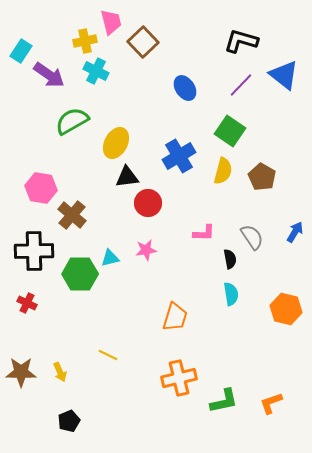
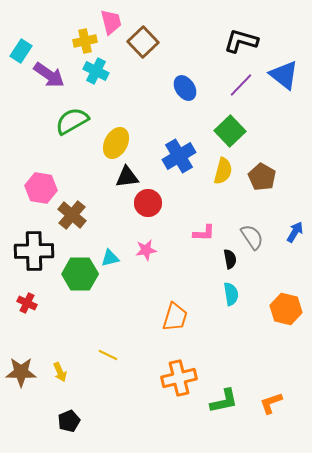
green square: rotated 12 degrees clockwise
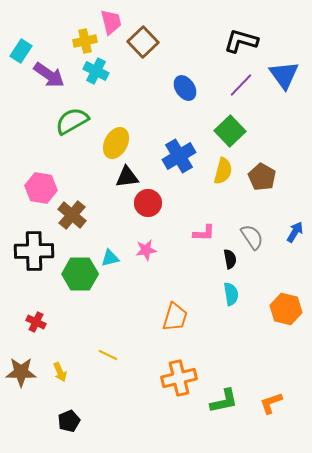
blue triangle: rotated 16 degrees clockwise
red cross: moved 9 px right, 19 px down
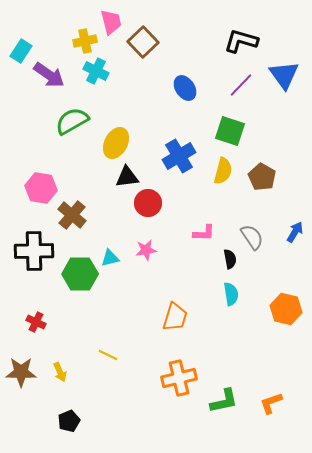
green square: rotated 28 degrees counterclockwise
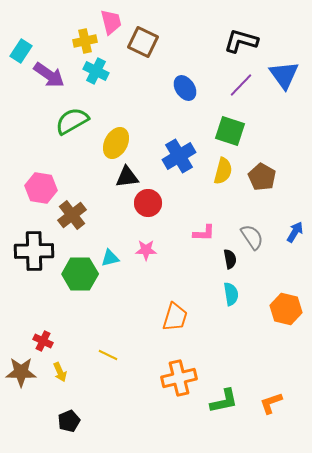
brown square: rotated 20 degrees counterclockwise
brown cross: rotated 12 degrees clockwise
pink star: rotated 10 degrees clockwise
red cross: moved 7 px right, 19 px down
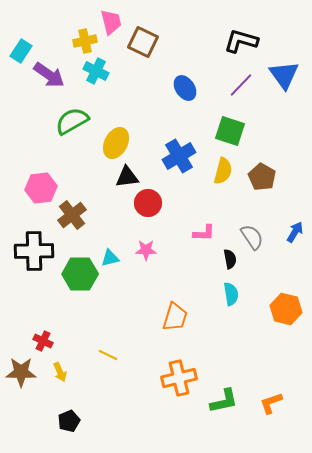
pink hexagon: rotated 16 degrees counterclockwise
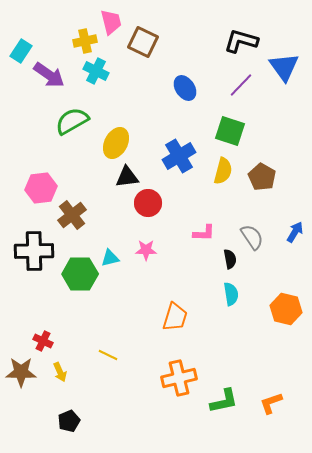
blue triangle: moved 8 px up
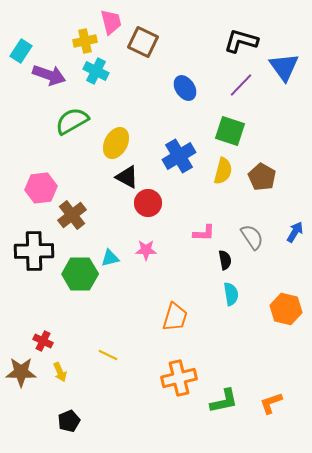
purple arrow: rotated 16 degrees counterclockwise
black triangle: rotated 35 degrees clockwise
black semicircle: moved 5 px left, 1 px down
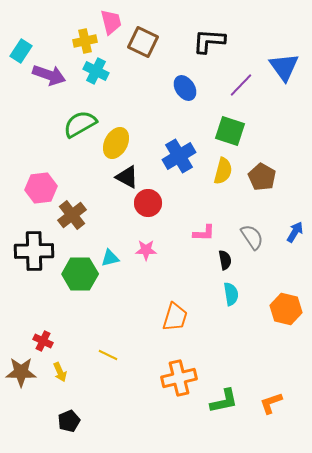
black L-shape: moved 32 px left; rotated 12 degrees counterclockwise
green semicircle: moved 8 px right, 3 px down
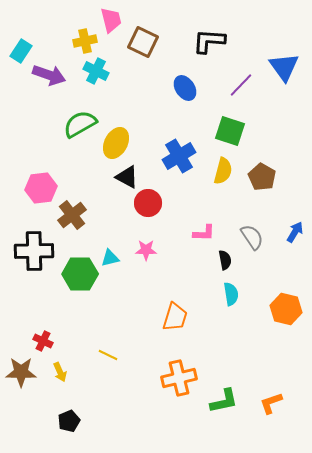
pink trapezoid: moved 2 px up
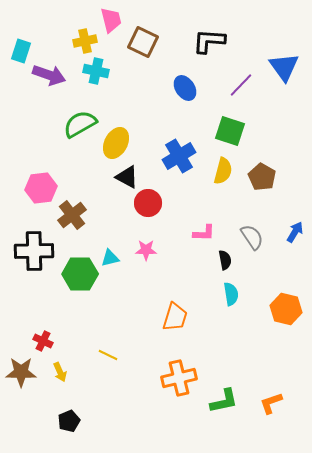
cyan rectangle: rotated 15 degrees counterclockwise
cyan cross: rotated 15 degrees counterclockwise
